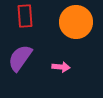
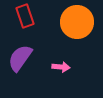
red rectangle: rotated 15 degrees counterclockwise
orange circle: moved 1 px right
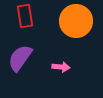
red rectangle: rotated 10 degrees clockwise
orange circle: moved 1 px left, 1 px up
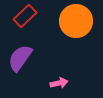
red rectangle: rotated 55 degrees clockwise
pink arrow: moved 2 px left, 16 px down; rotated 18 degrees counterclockwise
